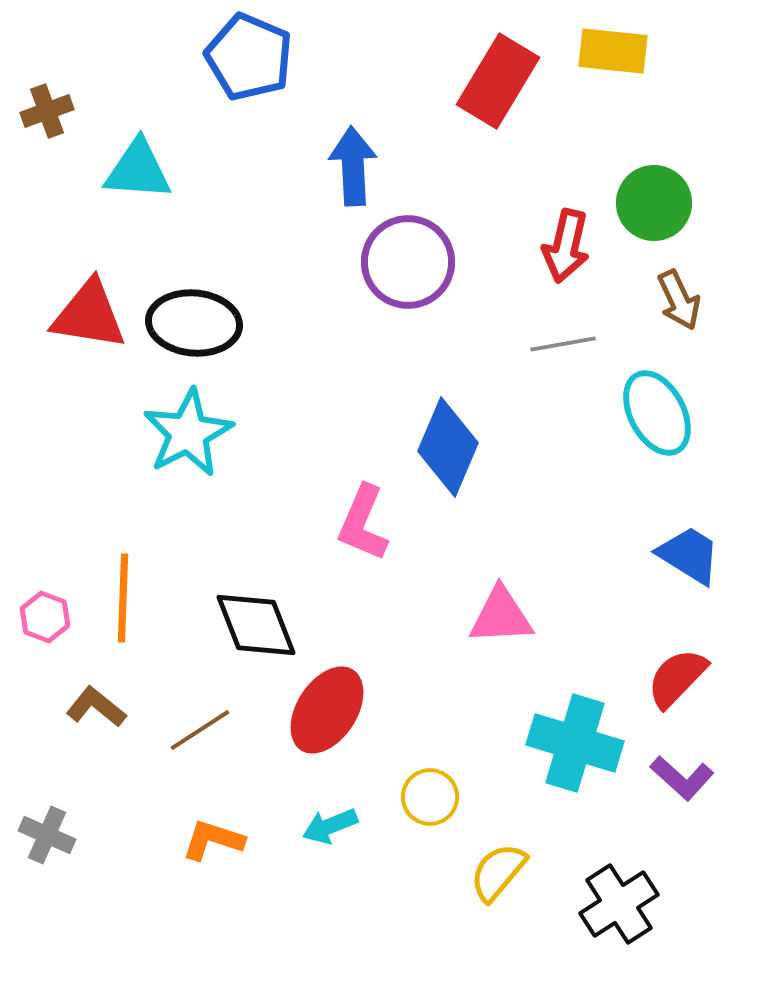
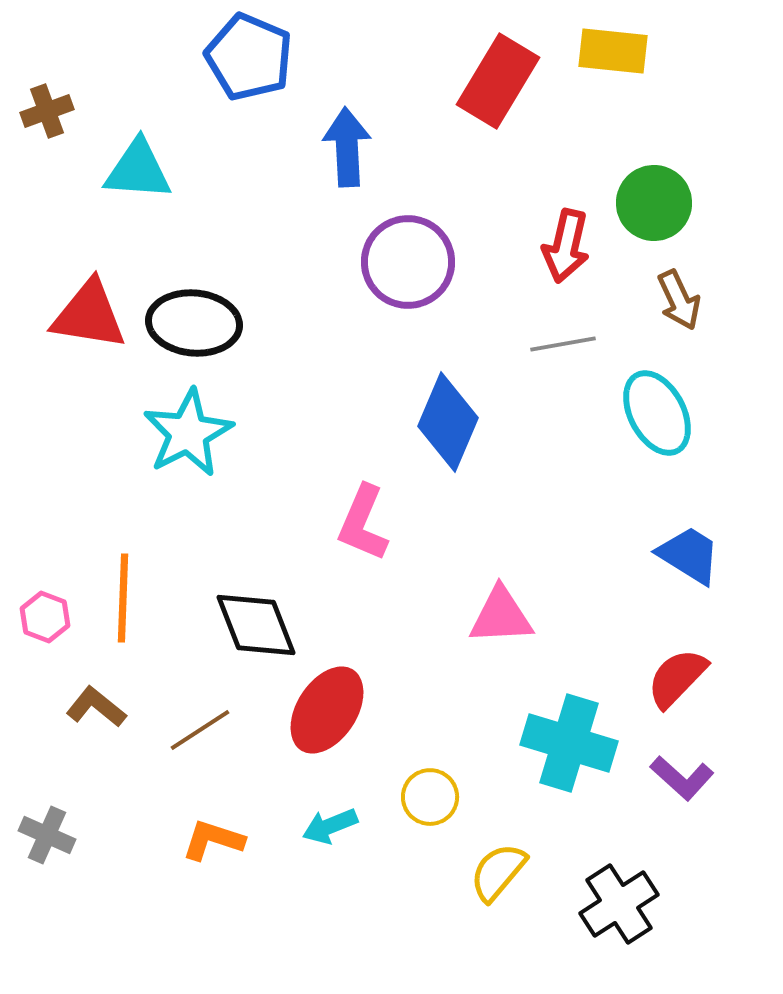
blue arrow: moved 6 px left, 19 px up
blue diamond: moved 25 px up
cyan cross: moved 6 px left
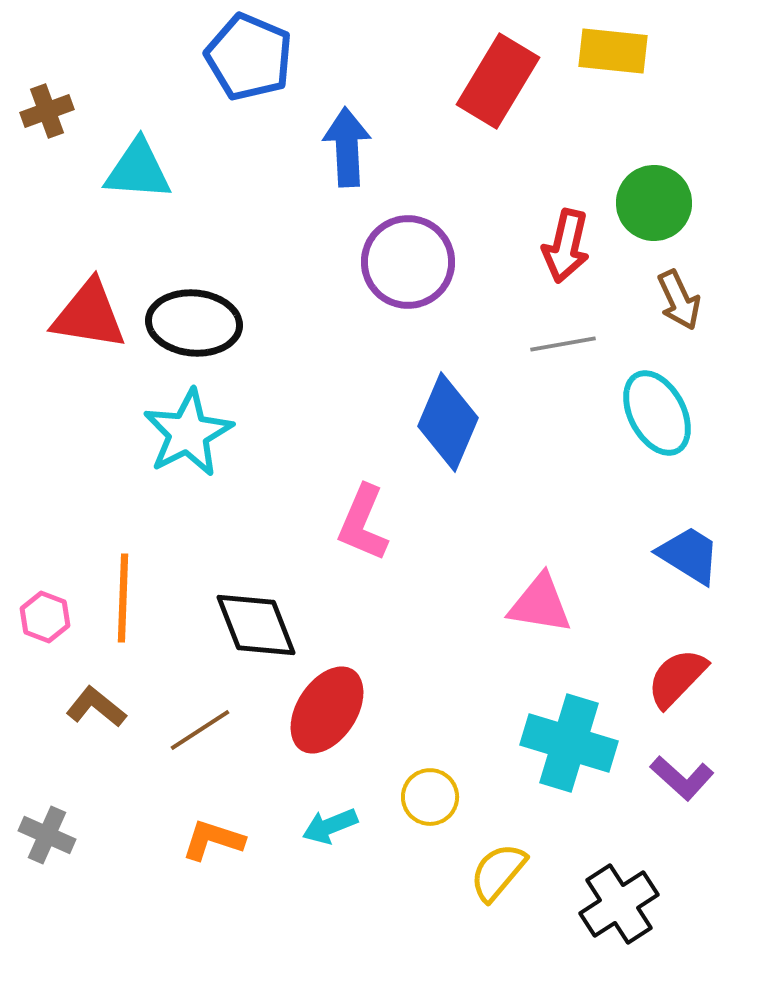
pink triangle: moved 39 px right, 12 px up; rotated 12 degrees clockwise
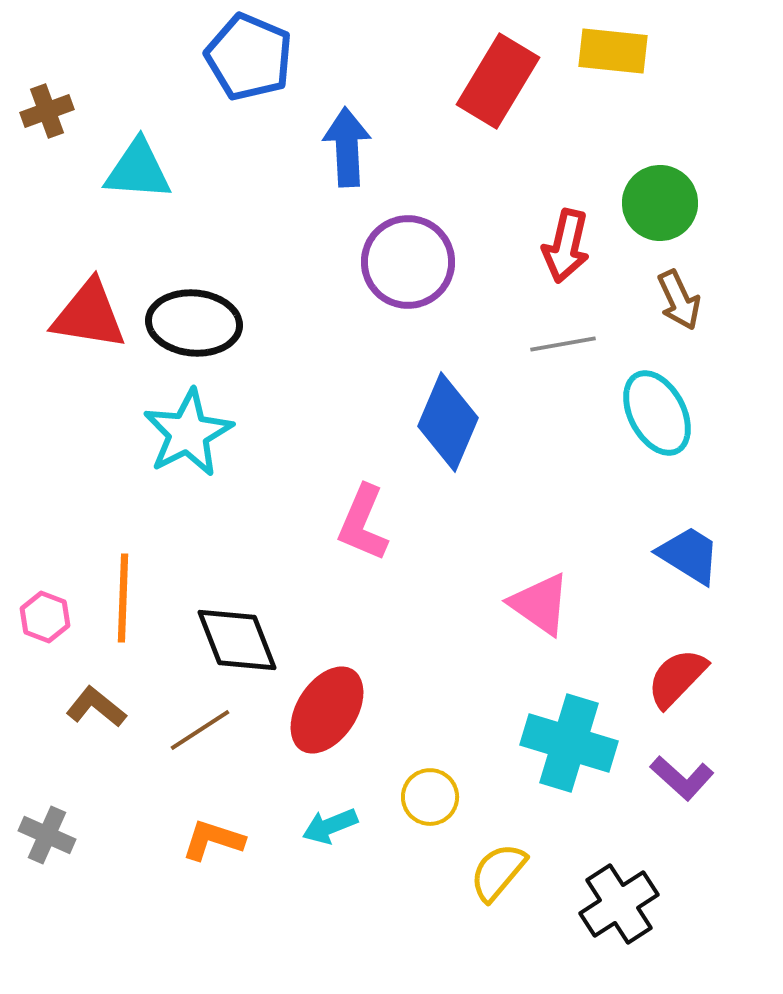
green circle: moved 6 px right
pink triangle: rotated 26 degrees clockwise
black diamond: moved 19 px left, 15 px down
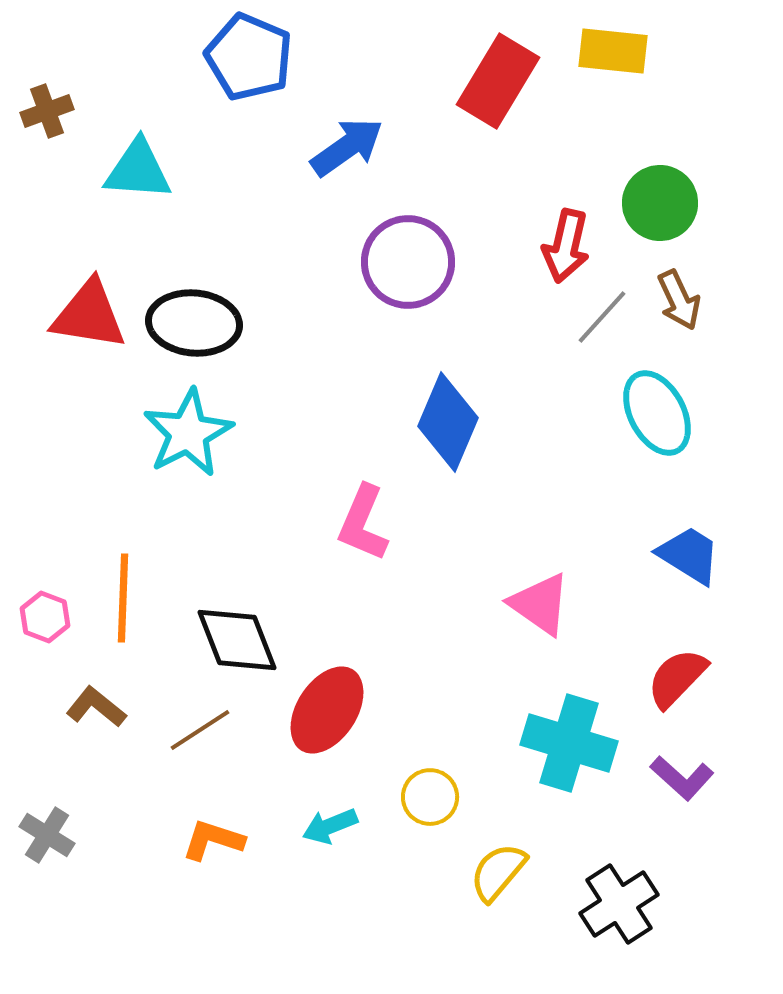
blue arrow: rotated 58 degrees clockwise
gray line: moved 39 px right, 27 px up; rotated 38 degrees counterclockwise
gray cross: rotated 8 degrees clockwise
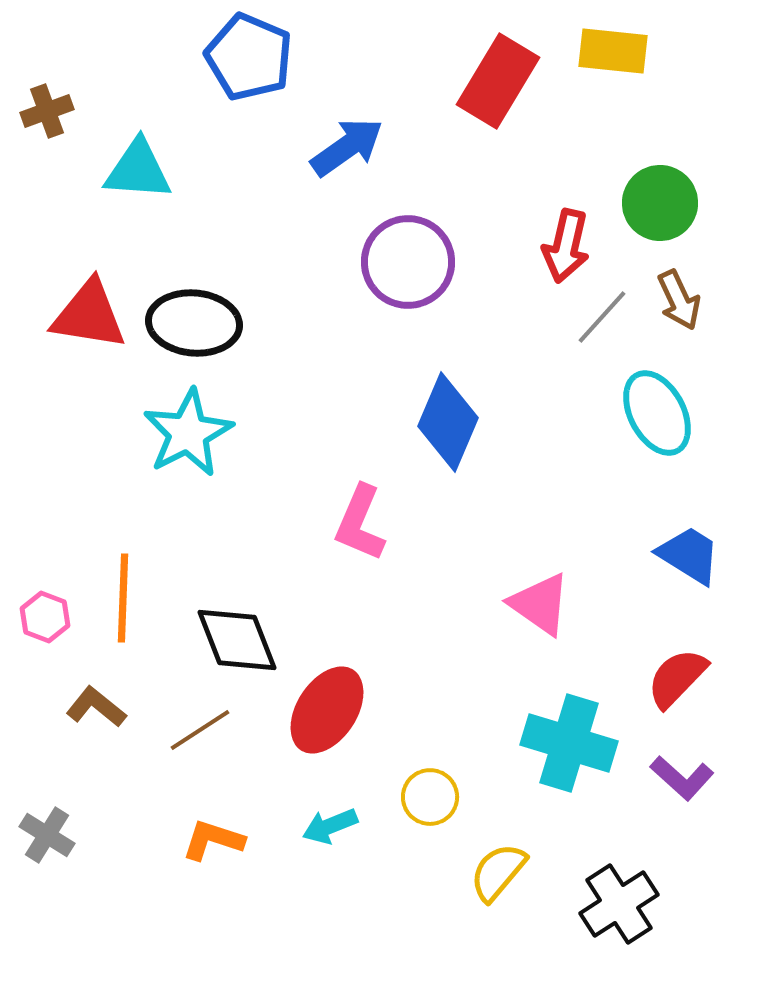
pink L-shape: moved 3 px left
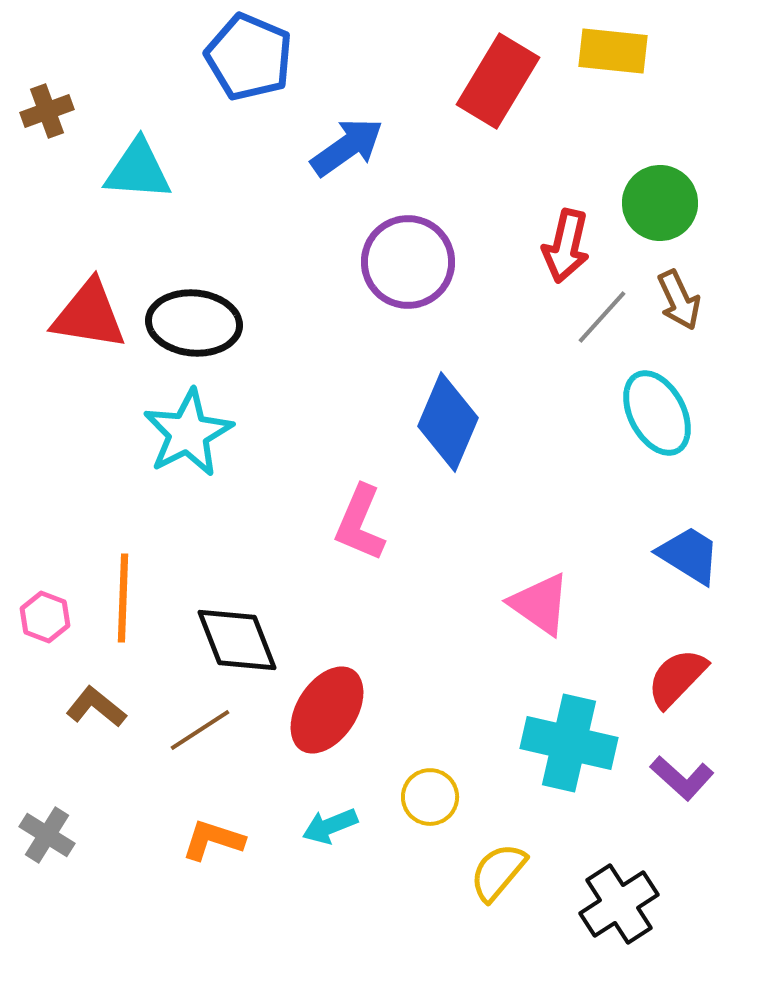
cyan cross: rotated 4 degrees counterclockwise
